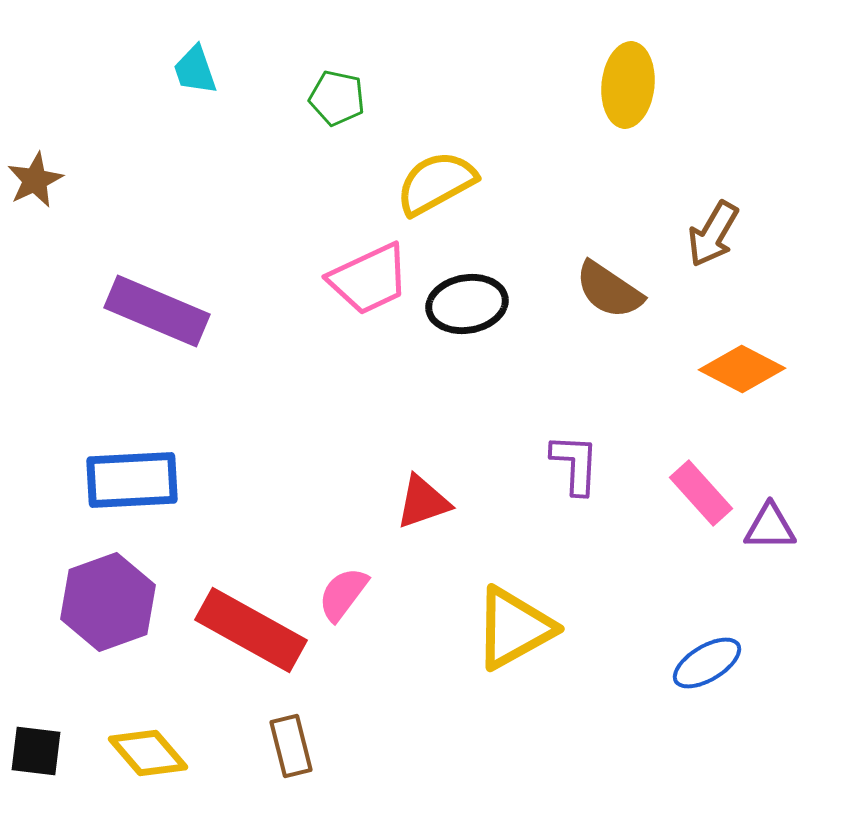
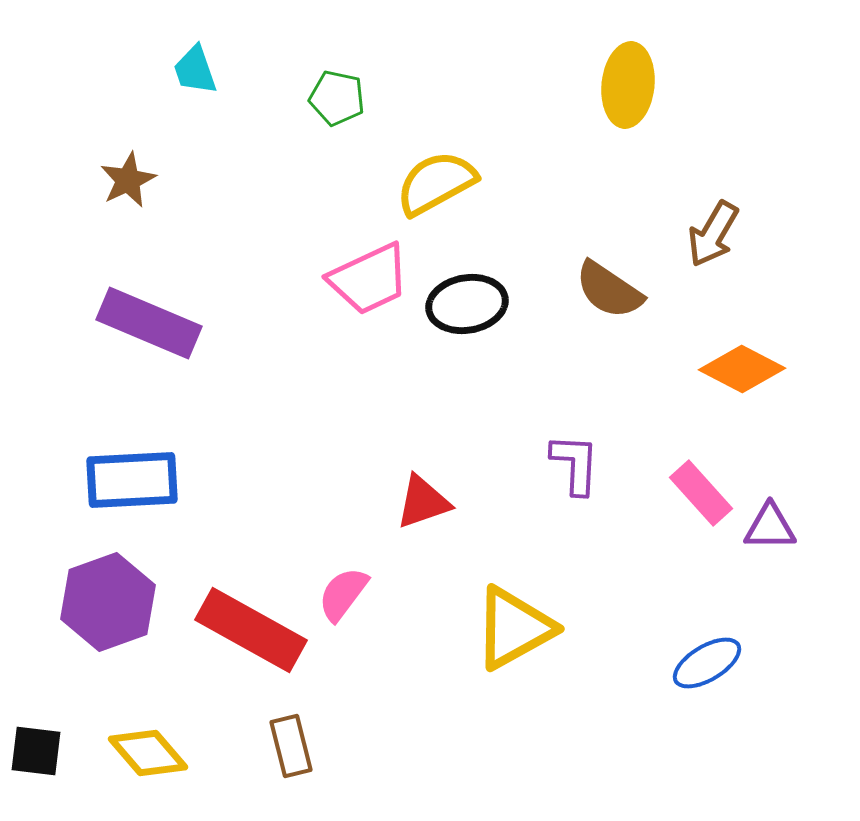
brown star: moved 93 px right
purple rectangle: moved 8 px left, 12 px down
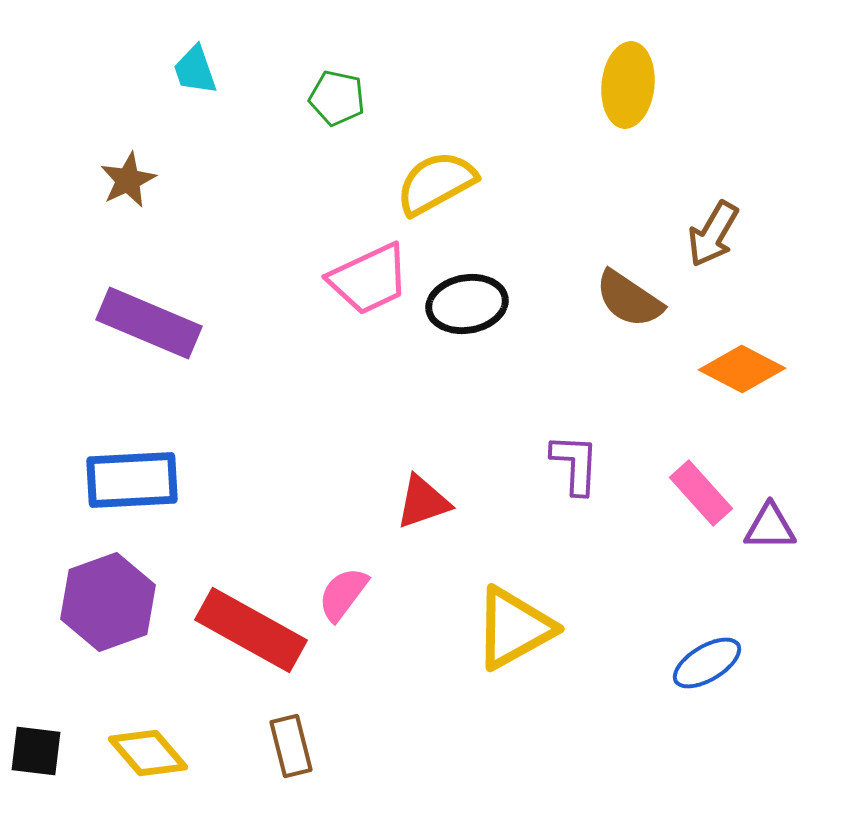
brown semicircle: moved 20 px right, 9 px down
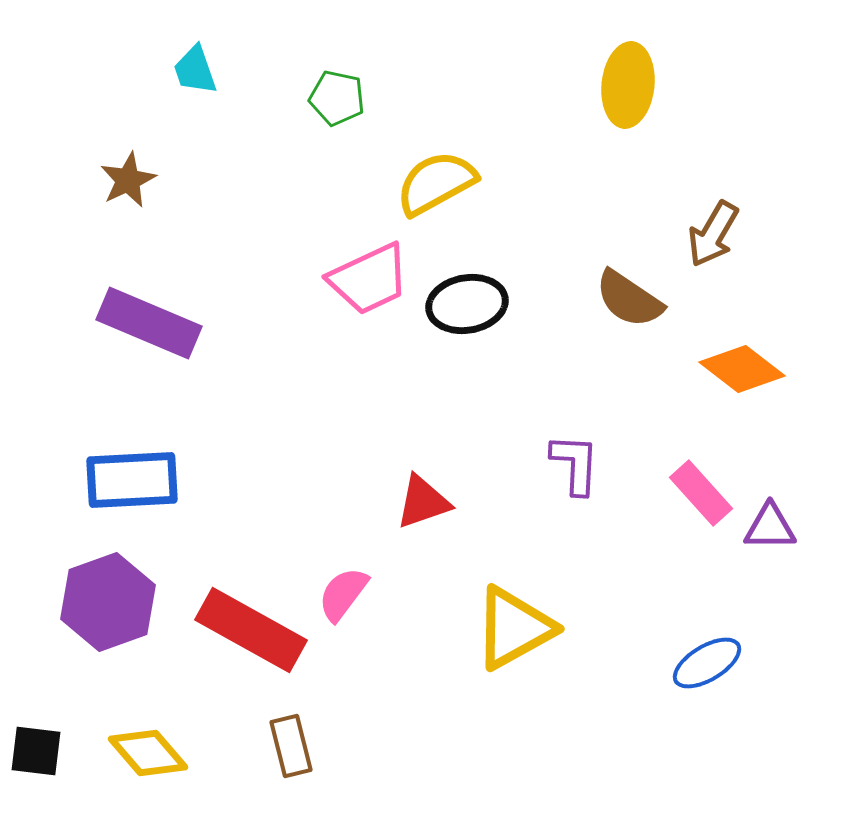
orange diamond: rotated 10 degrees clockwise
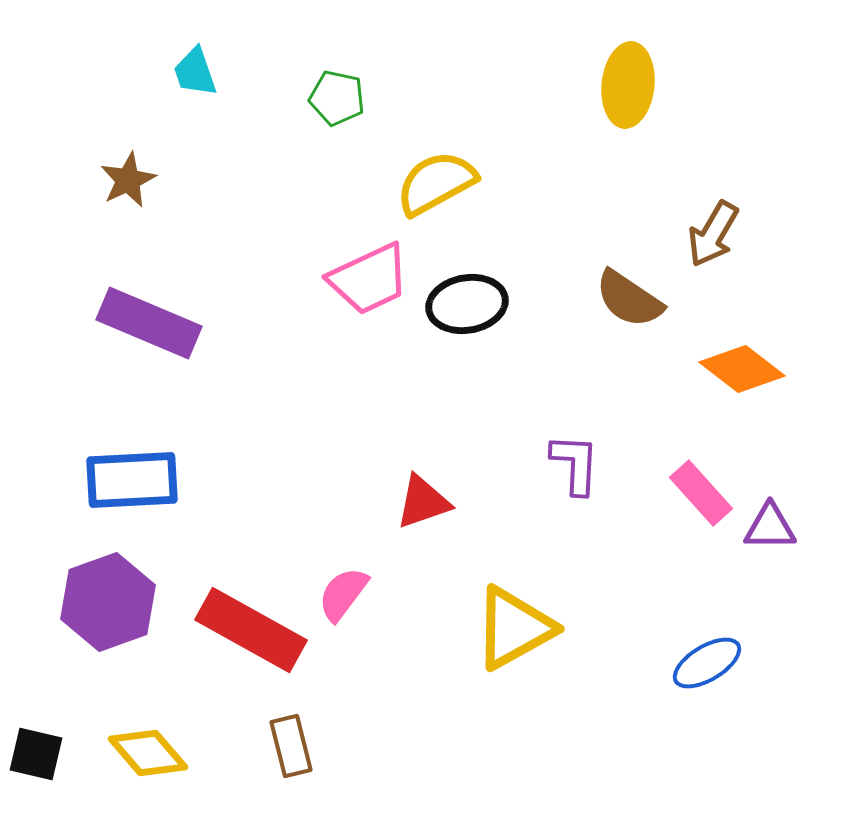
cyan trapezoid: moved 2 px down
black square: moved 3 px down; rotated 6 degrees clockwise
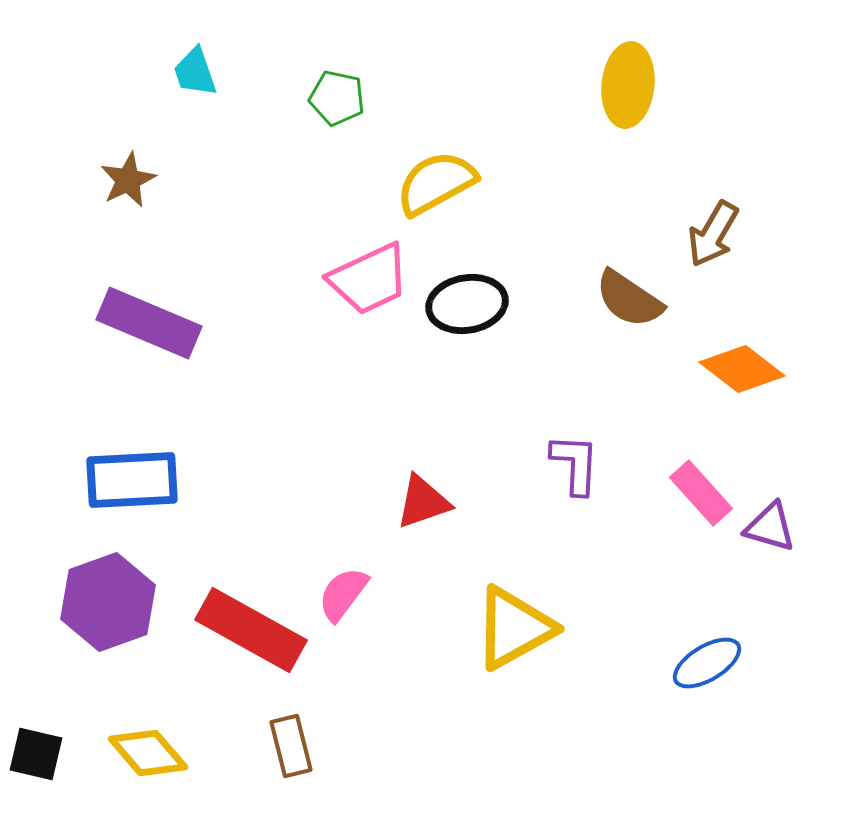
purple triangle: rotated 16 degrees clockwise
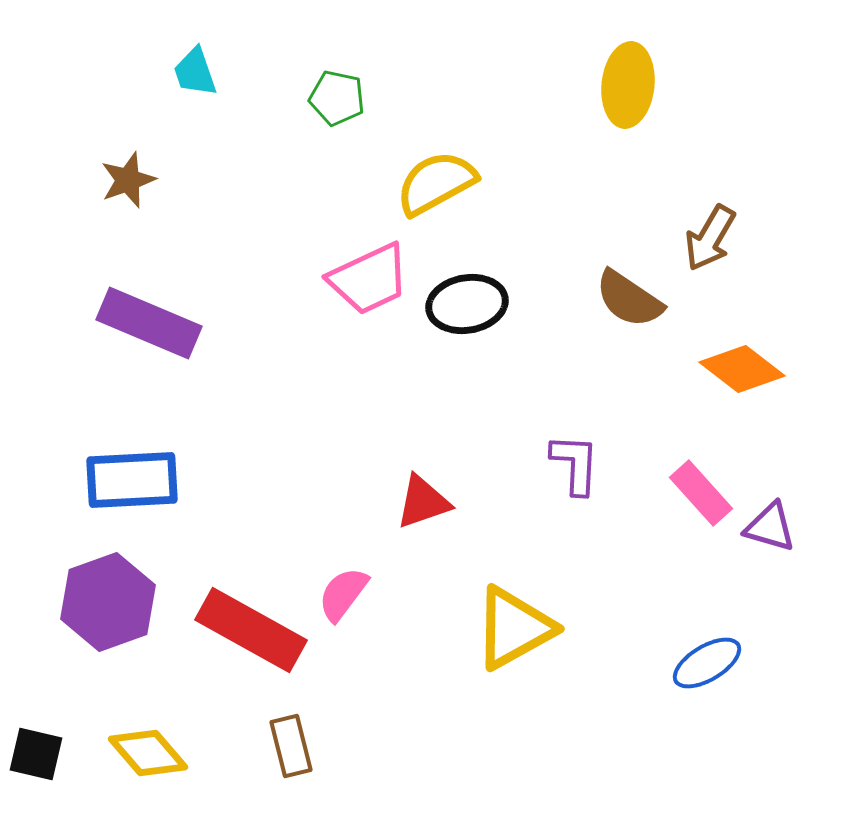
brown star: rotated 6 degrees clockwise
brown arrow: moved 3 px left, 4 px down
